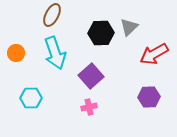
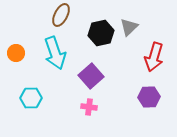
brown ellipse: moved 9 px right
black hexagon: rotated 10 degrees counterclockwise
red arrow: moved 3 px down; rotated 44 degrees counterclockwise
pink cross: rotated 21 degrees clockwise
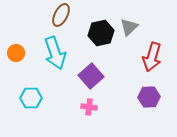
red arrow: moved 2 px left
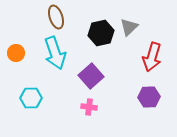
brown ellipse: moved 5 px left, 2 px down; rotated 45 degrees counterclockwise
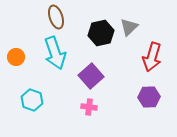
orange circle: moved 4 px down
cyan hexagon: moved 1 px right, 2 px down; rotated 20 degrees clockwise
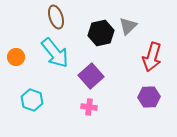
gray triangle: moved 1 px left, 1 px up
cyan arrow: rotated 20 degrees counterclockwise
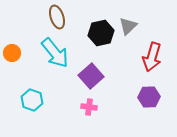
brown ellipse: moved 1 px right
orange circle: moved 4 px left, 4 px up
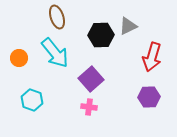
gray triangle: rotated 18 degrees clockwise
black hexagon: moved 2 px down; rotated 10 degrees clockwise
orange circle: moved 7 px right, 5 px down
purple square: moved 3 px down
